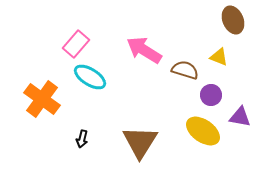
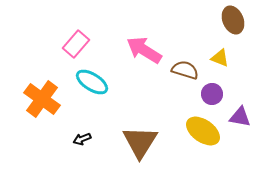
yellow triangle: moved 1 px right, 1 px down
cyan ellipse: moved 2 px right, 5 px down
purple circle: moved 1 px right, 1 px up
black arrow: rotated 54 degrees clockwise
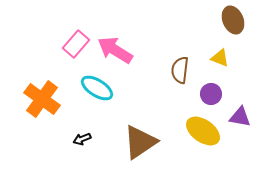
pink arrow: moved 29 px left
brown semicircle: moved 5 px left; rotated 100 degrees counterclockwise
cyan ellipse: moved 5 px right, 6 px down
purple circle: moved 1 px left
brown triangle: rotated 24 degrees clockwise
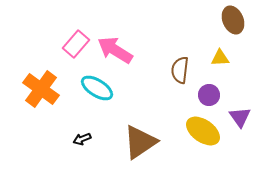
yellow triangle: rotated 24 degrees counterclockwise
purple circle: moved 2 px left, 1 px down
orange cross: moved 1 px left, 10 px up
purple triangle: rotated 45 degrees clockwise
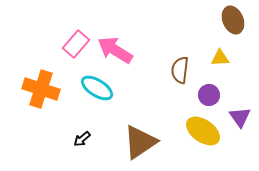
orange cross: rotated 18 degrees counterclockwise
black arrow: rotated 18 degrees counterclockwise
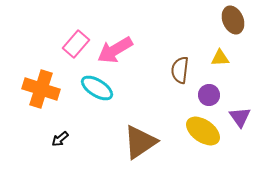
pink arrow: rotated 63 degrees counterclockwise
black arrow: moved 22 px left
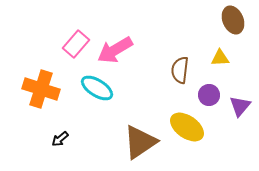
purple triangle: moved 11 px up; rotated 15 degrees clockwise
yellow ellipse: moved 16 px left, 4 px up
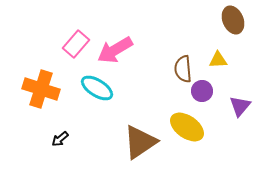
yellow triangle: moved 2 px left, 2 px down
brown semicircle: moved 3 px right, 1 px up; rotated 12 degrees counterclockwise
purple circle: moved 7 px left, 4 px up
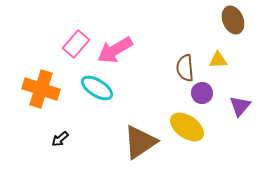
brown semicircle: moved 2 px right, 1 px up
purple circle: moved 2 px down
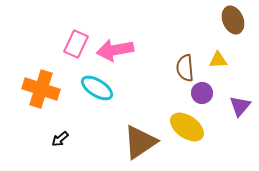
pink rectangle: rotated 16 degrees counterclockwise
pink arrow: rotated 21 degrees clockwise
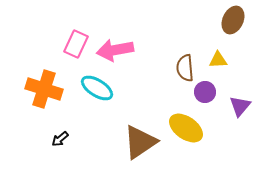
brown ellipse: rotated 48 degrees clockwise
orange cross: moved 3 px right
purple circle: moved 3 px right, 1 px up
yellow ellipse: moved 1 px left, 1 px down
